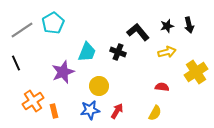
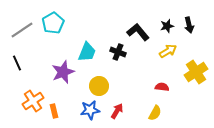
yellow arrow: moved 1 px right, 1 px up; rotated 18 degrees counterclockwise
black line: moved 1 px right
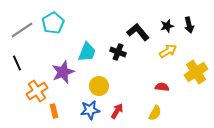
orange cross: moved 4 px right, 10 px up
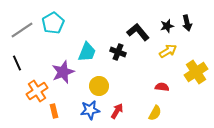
black arrow: moved 2 px left, 2 px up
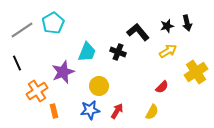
red semicircle: rotated 128 degrees clockwise
yellow semicircle: moved 3 px left, 1 px up
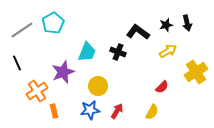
black star: moved 1 px left, 1 px up
black L-shape: rotated 15 degrees counterclockwise
yellow circle: moved 1 px left
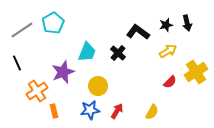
black cross: moved 1 px down; rotated 21 degrees clockwise
red semicircle: moved 8 px right, 5 px up
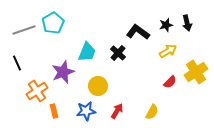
gray line: moved 2 px right; rotated 15 degrees clockwise
blue star: moved 4 px left, 1 px down
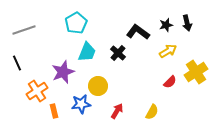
cyan pentagon: moved 23 px right
blue star: moved 5 px left, 7 px up
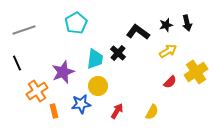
cyan trapezoid: moved 8 px right, 7 px down; rotated 15 degrees counterclockwise
